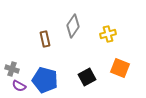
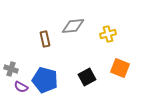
gray diamond: rotated 50 degrees clockwise
gray cross: moved 1 px left
purple semicircle: moved 2 px right, 1 px down
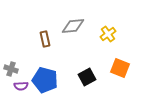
yellow cross: rotated 21 degrees counterclockwise
purple semicircle: moved 1 px up; rotated 32 degrees counterclockwise
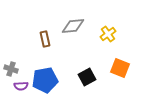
blue pentagon: rotated 25 degrees counterclockwise
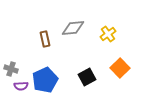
gray diamond: moved 2 px down
orange square: rotated 24 degrees clockwise
blue pentagon: rotated 15 degrees counterclockwise
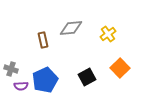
gray diamond: moved 2 px left
brown rectangle: moved 2 px left, 1 px down
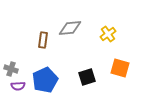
gray diamond: moved 1 px left
brown rectangle: rotated 21 degrees clockwise
orange square: rotated 30 degrees counterclockwise
black square: rotated 12 degrees clockwise
purple semicircle: moved 3 px left
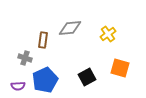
gray cross: moved 14 px right, 11 px up
black square: rotated 12 degrees counterclockwise
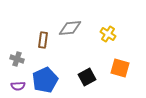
yellow cross: rotated 21 degrees counterclockwise
gray cross: moved 8 px left, 1 px down
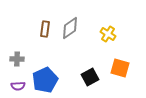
gray diamond: rotated 30 degrees counterclockwise
brown rectangle: moved 2 px right, 11 px up
gray cross: rotated 16 degrees counterclockwise
black square: moved 3 px right
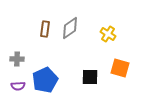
black square: rotated 30 degrees clockwise
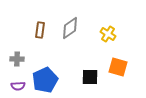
brown rectangle: moved 5 px left, 1 px down
orange square: moved 2 px left, 1 px up
